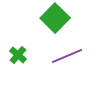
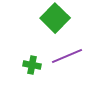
green cross: moved 14 px right, 10 px down; rotated 30 degrees counterclockwise
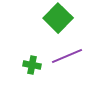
green square: moved 3 px right
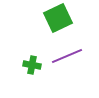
green square: rotated 20 degrees clockwise
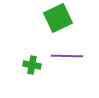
purple line: rotated 24 degrees clockwise
